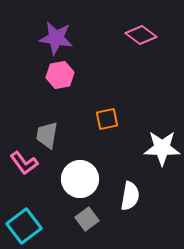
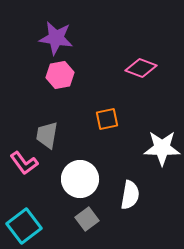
pink diamond: moved 33 px down; rotated 16 degrees counterclockwise
white semicircle: moved 1 px up
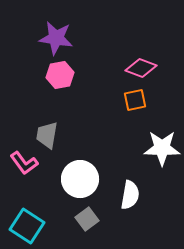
orange square: moved 28 px right, 19 px up
cyan square: moved 3 px right; rotated 20 degrees counterclockwise
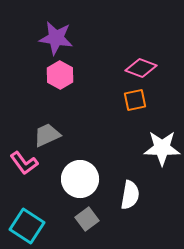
pink hexagon: rotated 20 degrees counterclockwise
gray trapezoid: rotated 56 degrees clockwise
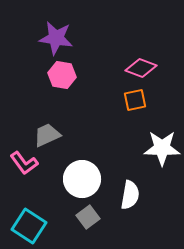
pink hexagon: moved 2 px right; rotated 20 degrees counterclockwise
white circle: moved 2 px right
gray square: moved 1 px right, 2 px up
cyan square: moved 2 px right
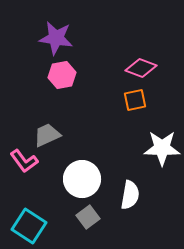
pink hexagon: rotated 20 degrees counterclockwise
pink L-shape: moved 2 px up
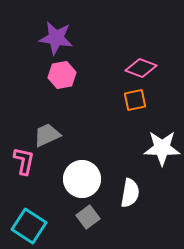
pink L-shape: rotated 132 degrees counterclockwise
white semicircle: moved 2 px up
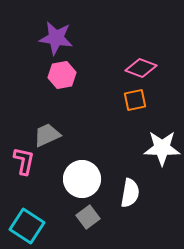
cyan square: moved 2 px left
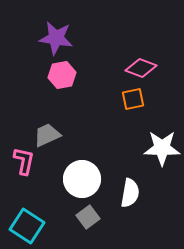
orange square: moved 2 px left, 1 px up
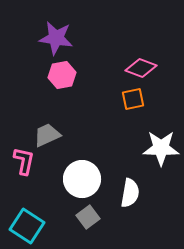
white star: moved 1 px left
